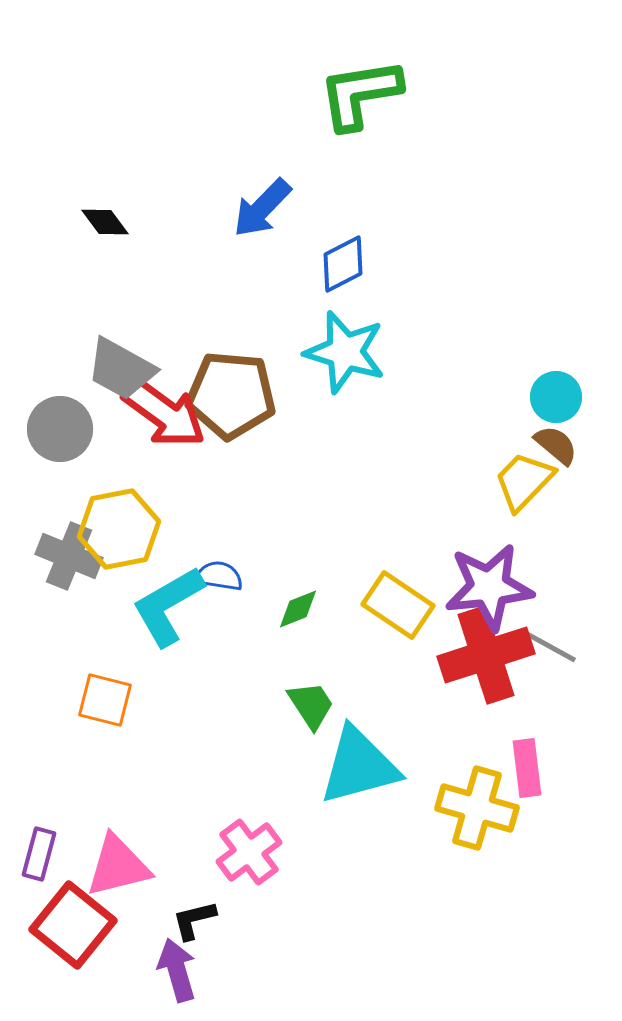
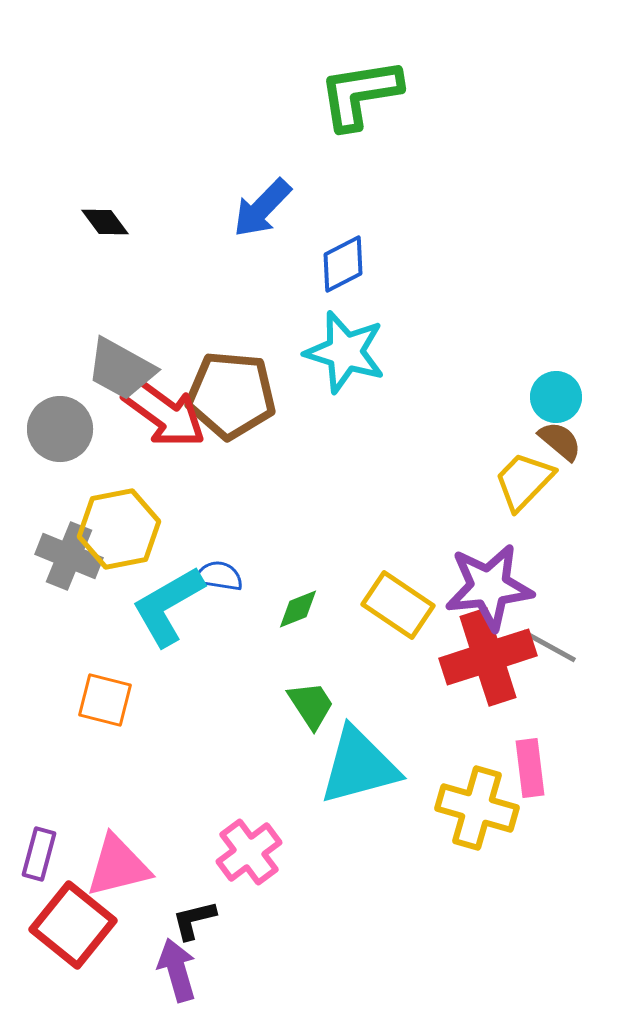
brown semicircle: moved 4 px right, 4 px up
red cross: moved 2 px right, 2 px down
pink rectangle: moved 3 px right
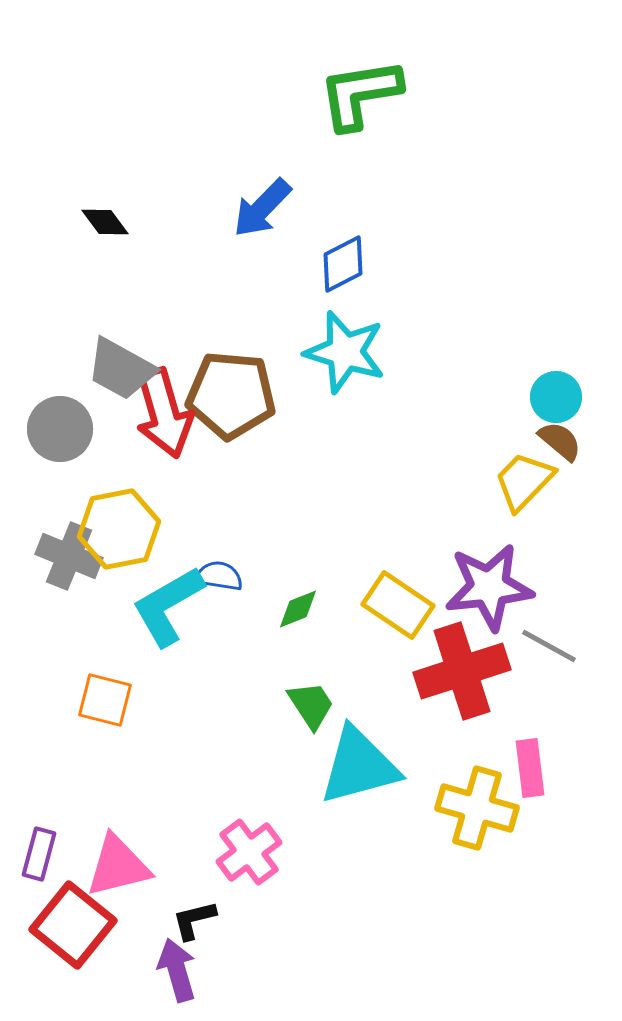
red arrow: rotated 38 degrees clockwise
red cross: moved 26 px left, 14 px down
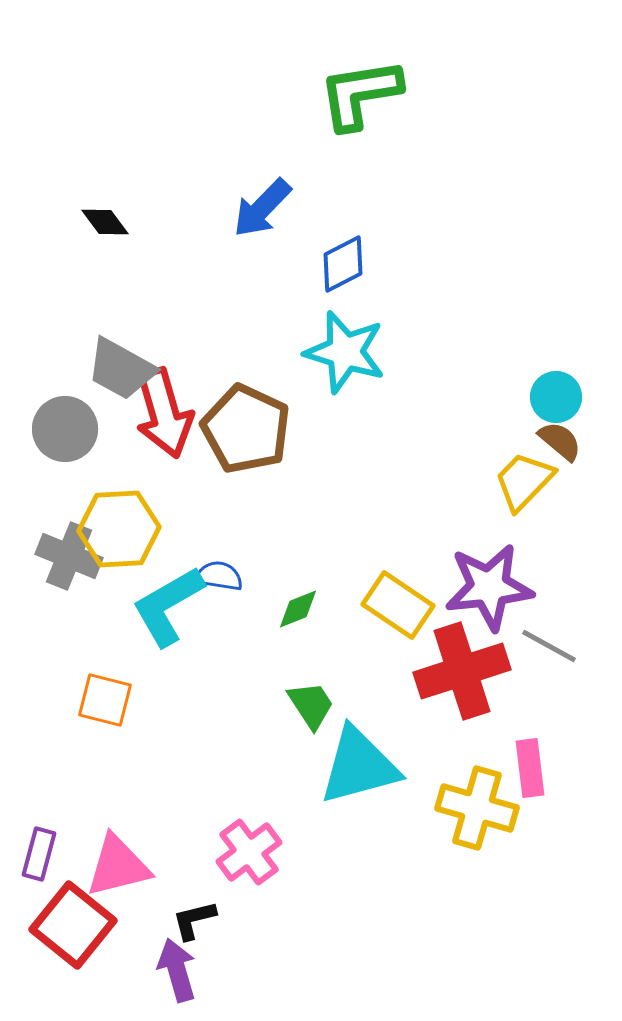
brown pentagon: moved 15 px right, 34 px down; rotated 20 degrees clockwise
gray circle: moved 5 px right
yellow hexagon: rotated 8 degrees clockwise
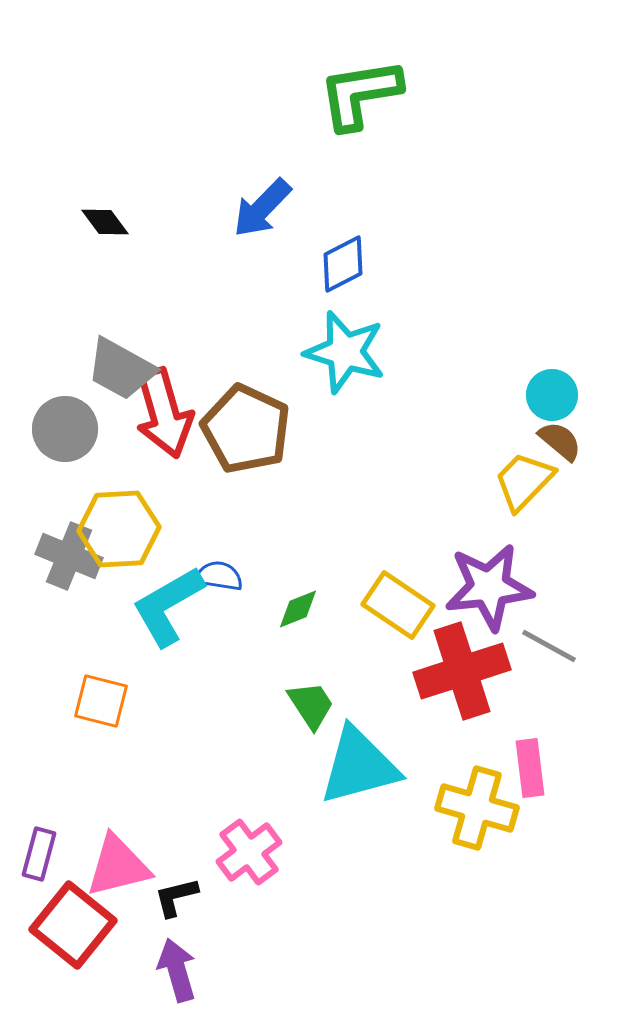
cyan circle: moved 4 px left, 2 px up
orange square: moved 4 px left, 1 px down
black L-shape: moved 18 px left, 23 px up
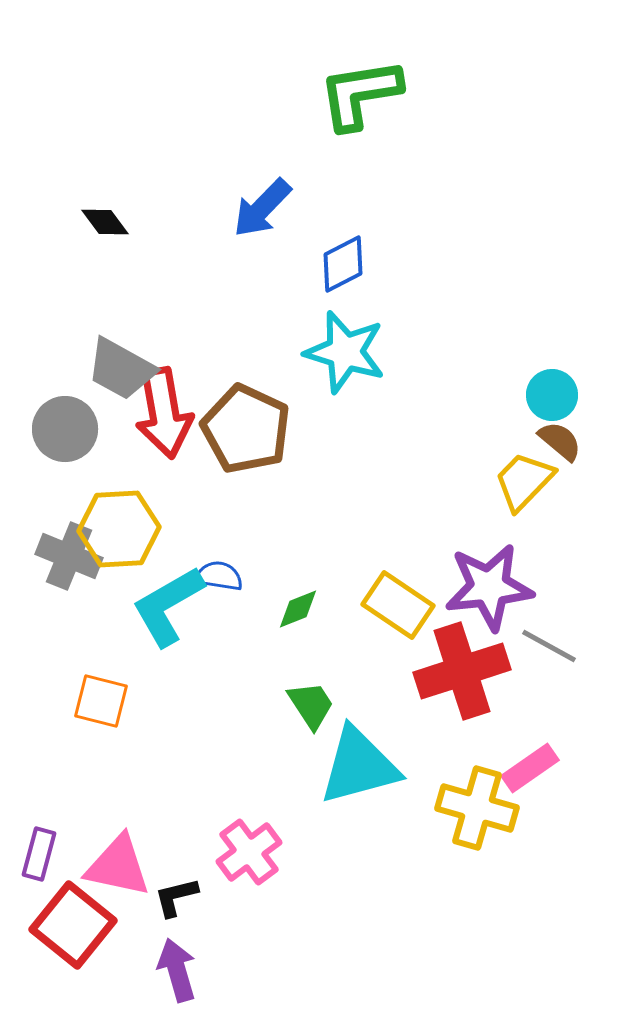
red arrow: rotated 6 degrees clockwise
pink rectangle: rotated 62 degrees clockwise
pink triangle: rotated 26 degrees clockwise
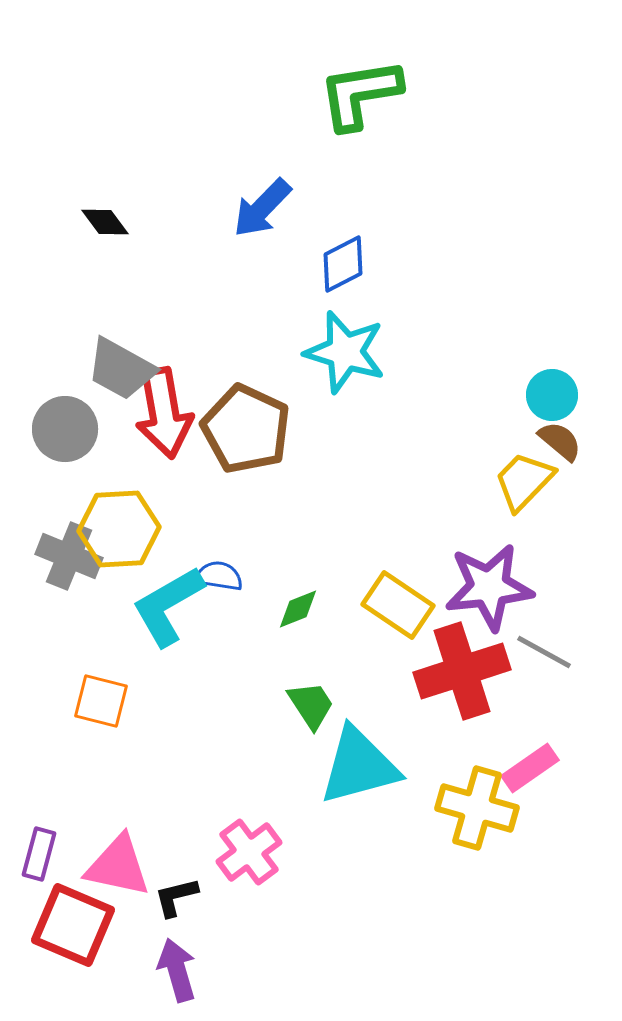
gray line: moved 5 px left, 6 px down
red square: rotated 16 degrees counterclockwise
